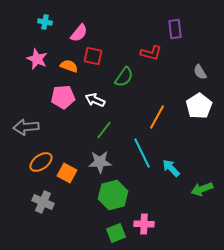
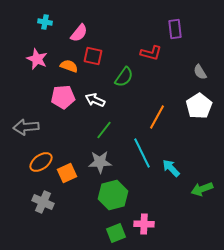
orange square: rotated 36 degrees clockwise
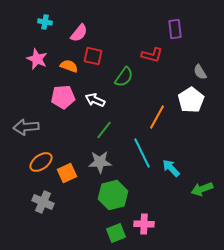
red L-shape: moved 1 px right, 2 px down
white pentagon: moved 8 px left, 6 px up
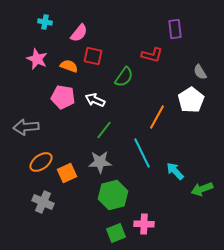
pink pentagon: rotated 15 degrees clockwise
cyan arrow: moved 4 px right, 3 px down
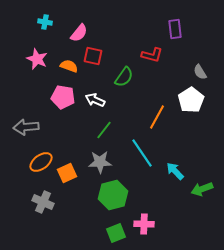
cyan line: rotated 8 degrees counterclockwise
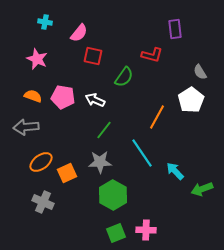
orange semicircle: moved 36 px left, 30 px down
green hexagon: rotated 16 degrees counterclockwise
pink cross: moved 2 px right, 6 px down
